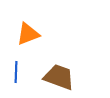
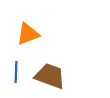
brown trapezoid: moved 9 px left, 1 px up
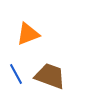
blue line: moved 2 px down; rotated 30 degrees counterclockwise
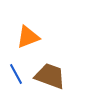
orange triangle: moved 3 px down
